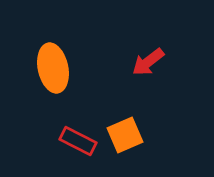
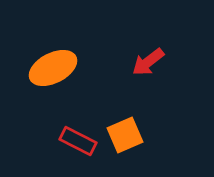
orange ellipse: rotated 75 degrees clockwise
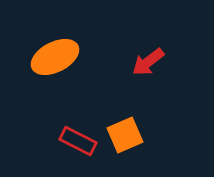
orange ellipse: moved 2 px right, 11 px up
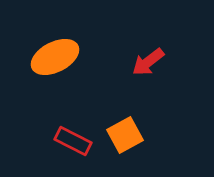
orange square: rotated 6 degrees counterclockwise
red rectangle: moved 5 px left
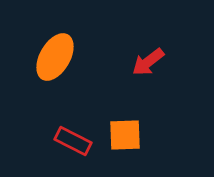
orange ellipse: rotated 33 degrees counterclockwise
orange square: rotated 27 degrees clockwise
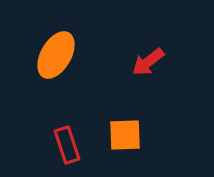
orange ellipse: moved 1 px right, 2 px up
red rectangle: moved 6 px left, 4 px down; rotated 45 degrees clockwise
